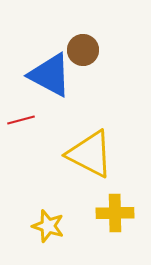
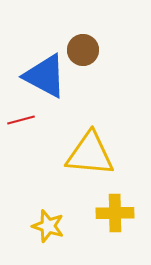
blue triangle: moved 5 px left, 1 px down
yellow triangle: rotated 22 degrees counterclockwise
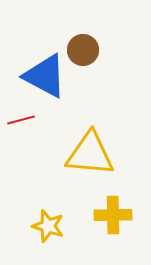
yellow cross: moved 2 px left, 2 px down
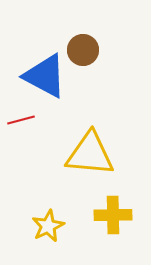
yellow star: rotated 28 degrees clockwise
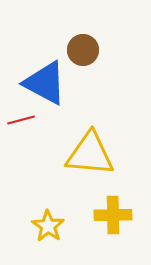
blue triangle: moved 7 px down
yellow star: rotated 12 degrees counterclockwise
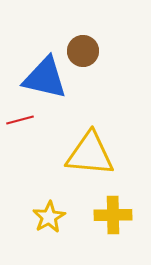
brown circle: moved 1 px down
blue triangle: moved 5 px up; rotated 15 degrees counterclockwise
red line: moved 1 px left
yellow star: moved 1 px right, 9 px up; rotated 8 degrees clockwise
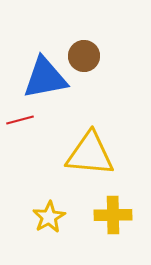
brown circle: moved 1 px right, 5 px down
blue triangle: rotated 24 degrees counterclockwise
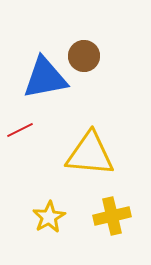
red line: moved 10 px down; rotated 12 degrees counterclockwise
yellow cross: moved 1 px left, 1 px down; rotated 12 degrees counterclockwise
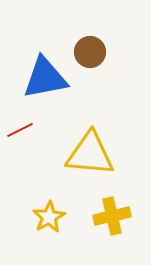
brown circle: moved 6 px right, 4 px up
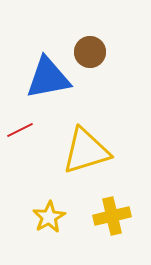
blue triangle: moved 3 px right
yellow triangle: moved 4 px left, 3 px up; rotated 22 degrees counterclockwise
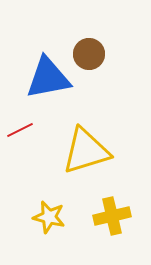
brown circle: moved 1 px left, 2 px down
yellow star: rotated 28 degrees counterclockwise
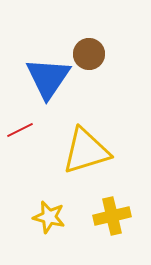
blue triangle: rotated 45 degrees counterclockwise
